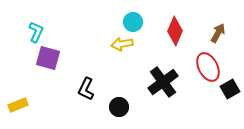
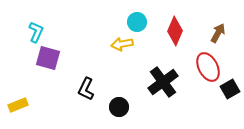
cyan circle: moved 4 px right
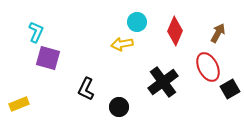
yellow rectangle: moved 1 px right, 1 px up
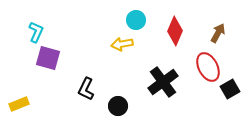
cyan circle: moved 1 px left, 2 px up
black circle: moved 1 px left, 1 px up
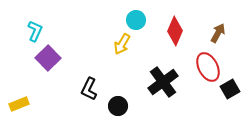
cyan L-shape: moved 1 px left, 1 px up
yellow arrow: rotated 50 degrees counterclockwise
purple square: rotated 30 degrees clockwise
black L-shape: moved 3 px right
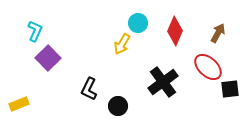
cyan circle: moved 2 px right, 3 px down
red ellipse: rotated 20 degrees counterclockwise
black square: rotated 24 degrees clockwise
